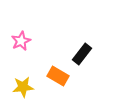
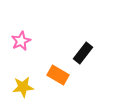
black rectangle: moved 1 px right, 1 px up
orange rectangle: moved 1 px up
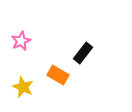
yellow star: rotated 30 degrees clockwise
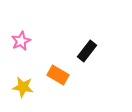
black rectangle: moved 4 px right, 2 px up
yellow star: rotated 15 degrees counterclockwise
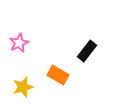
pink star: moved 2 px left, 2 px down
yellow star: rotated 25 degrees counterclockwise
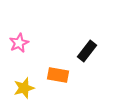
orange rectangle: rotated 20 degrees counterclockwise
yellow star: moved 1 px right, 1 px down
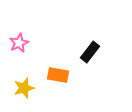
black rectangle: moved 3 px right, 1 px down
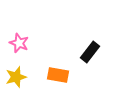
pink star: rotated 24 degrees counterclockwise
yellow star: moved 8 px left, 11 px up
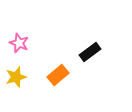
black rectangle: rotated 15 degrees clockwise
orange rectangle: rotated 50 degrees counterclockwise
